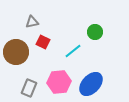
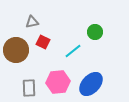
brown circle: moved 2 px up
pink hexagon: moved 1 px left
gray rectangle: rotated 24 degrees counterclockwise
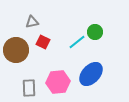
cyan line: moved 4 px right, 9 px up
blue ellipse: moved 10 px up
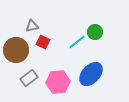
gray triangle: moved 4 px down
gray rectangle: moved 10 px up; rotated 54 degrees clockwise
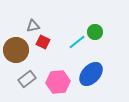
gray triangle: moved 1 px right
gray rectangle: moved 2 px left, 1 px down
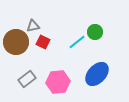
brown circle: moved 8 px up
blue ellipse: moved 6 px right
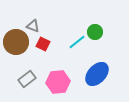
gray triangle: rotated 32 degrees clockwise
red square: moved 2 px down
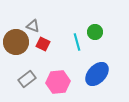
cyan line: rotated 66 degrees counterclockwise
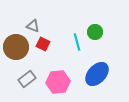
brown circle: moved 5 px down
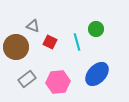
green circle: moved 1 px right, 3 px up
red square: moved 7 px right, 2 px up
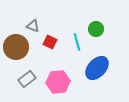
blue ellipse: moved 6 px up
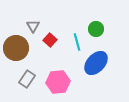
gray triangle: rotated 40 degrees clockwise
red square: moved 2 px up; rotated 16 degrees clockwise
brown circle: moved 1 px down
blue ellipse: moved 1 px left, 5 px up
gray rectangle: rotated 18 degrees counterclockwise
